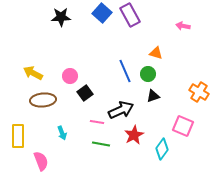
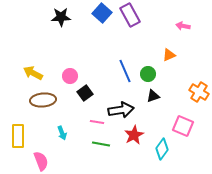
orange triangle: moved 13 px right, 2 px down; rotated 40 degrees counterclockwise
black arrow: rotated 15 degrees clockwise
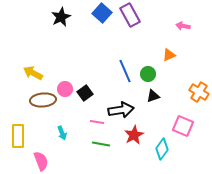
black star: rotated 24 degrees counterclockwise
pink circle: moved 5 px left, 13 px down
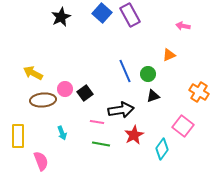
pink square: rotated 15 degrees clockwise
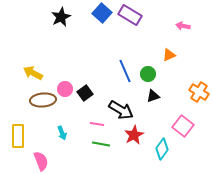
purple rectangle: rotated 30 degrees counterclockwise
black arrow: rotated 40 degrees clockwise
pink line: moved 2 px down
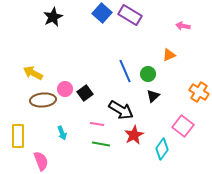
black star: moved 8 px left
black triangle: rotated 24 degrees counterclockwise
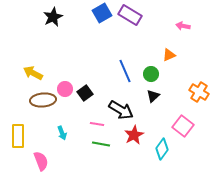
blue square: rotated 18 degrees clockwise
green circle: moved 3 px right
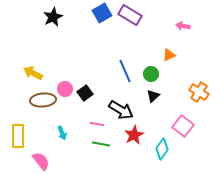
pink semicircle: rotated 18 degrees counterclockwise
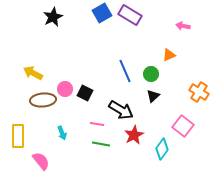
black square: rotated 28 degrees counterclockwise
